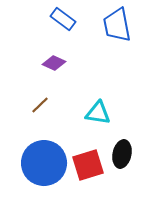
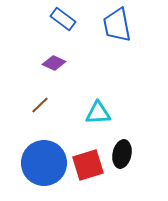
cyan triangle: rotated 12 degrees counterclockwise
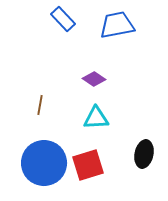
blue rectangle: rotated 10 degrees clockwise
blue trapezoid: rotated 90 degrees clockwise
purple diamond: moved 40 px right, 16 px down; rotated 10 degrees clockwise
brown line: rotated 36 degrees counterclockwise
cyan triangle: moved 2 px left, 5 px down
black ellipse: moved 22 px right
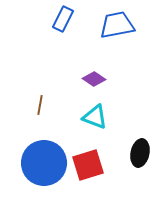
blue rectangle: rotated 70 degrees clockwise
cyan triangle: moved 1 px left, 1 px up; rotated 24 degrees clockwise
black ellipse: moved 4 px left, 1 px up
